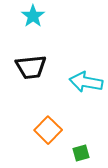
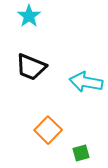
cyan star: moved 4 px left
black trapezoid: rotated 28 degrees clockwise
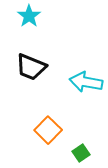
green square: rotated 18 degrees counterclockwise
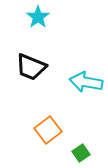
cyan star: moved 9 px right, 1 px down
orange square: rotated 8 degrees clockwise
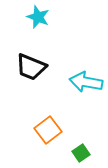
cyan star: rotated 15 degrees counterclockwise
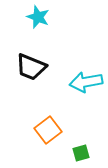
cyan arrow: rotated 20 degrees counterclockwise
green square: rotated 18 degrees clockwise
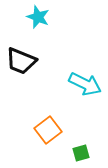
black trapezoid: moved 10 px left, 6 px up
cyan arrow: moved 1 px left, 2 px down; rotated 144 degrees counterclockwise
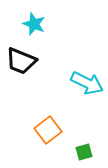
cyan star: moved 4 px left, 7 px down
cyan arrow: moved 2 px right, 1 px up
green square: moved 3 px right, 1 px up
